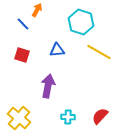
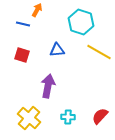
blue line: rotated 32 degrees counterclockwise
yellow cross: moved 10 px right
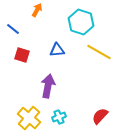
blue line: moved 10 px left, 5 px down; rotated 24 degrees clockwise
cyan cross: moved 9 px left; rotated 24 degrees counterclockwise
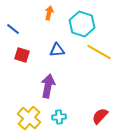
orange arrow: moved 12 px right, 3 px down; rotated 16 degrees counterclockwise
cyan hexagon: moved 1 px right, 2 px down
cyan cross: rotated 16 degrees clockwise
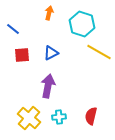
blue triangle: moved 6 px left, 3 px down; rotated 21 degrees counterclockwise
red square: rotated 21 degrees counterclockwise
red semicircle: moved 9 px left; rotated 30 degrees counterclockwise
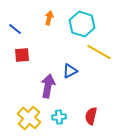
orange arrow: moved 5 px down
blue line: moved 2 px right
blue triangle: moved 19 px right, 18 px down
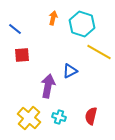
orange arrow: moved 4 px right
cyan cross: rotated 24 degrees clockwise
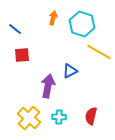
cyan cross: rotated 16 degrees counterclockwise
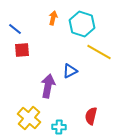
red square: moved 5 px up
cyan cross: moved 10 px down
